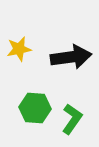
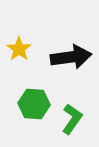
yellow star: rotated 25 degrees counterclockwise
green hexagon: moved 1 px left, 4 px up
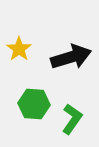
black arrow: rotated 9 degrees counterclockwise
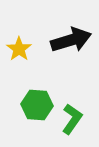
black arrow: moved 17 px up
green hexagon: moved 3 px right, 1 px down
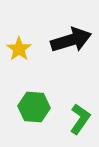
green hexagon: moved 3 px left, 2 px down
green L-shape: moved 8 px right
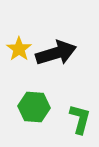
black arrow: moved 15 px left, 13 px down
green L-shape: rotated 20 degrees counterclockwise
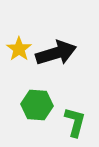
green hexagon: moved 3 px right, 2 px up
green L-shape: moved 5 px left, 3 px down
